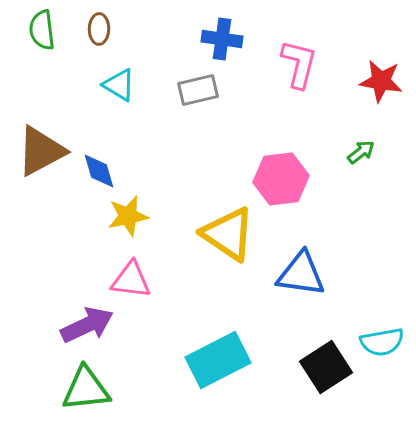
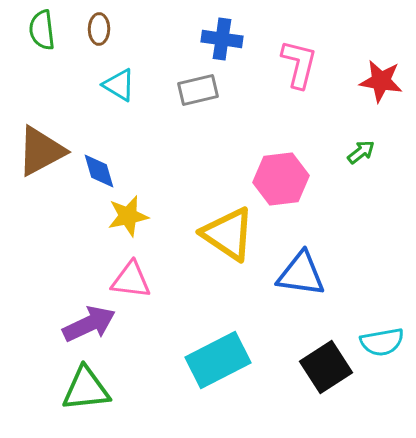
purple arrow: moved 2 px right, 1 px up
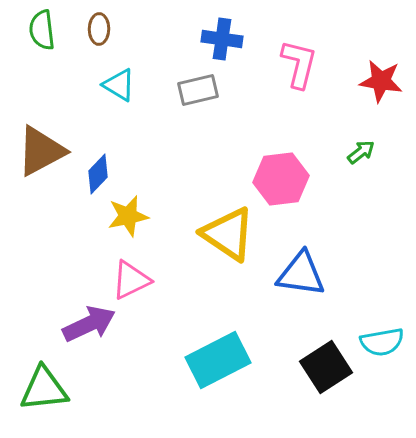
blue diamond: moved 1 px left, 3 px down; rotated 60 degrees clockwise
pink triangle: rotated 33 degrees counterclockwise
green triangle: moved 42 px left
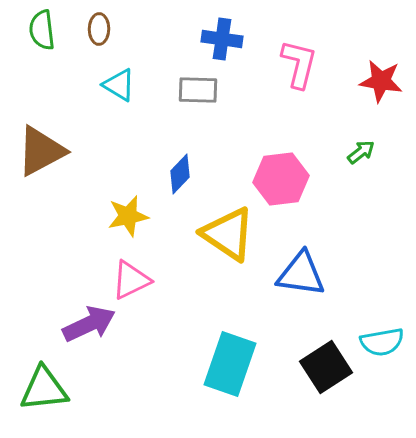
gray rectangle: rotated 15 degrees clockwise
blue diamond: moved 82 px right
cyan rectangle: moved 12 px right, 4 px down; rotated 44 degrees counterclockwise
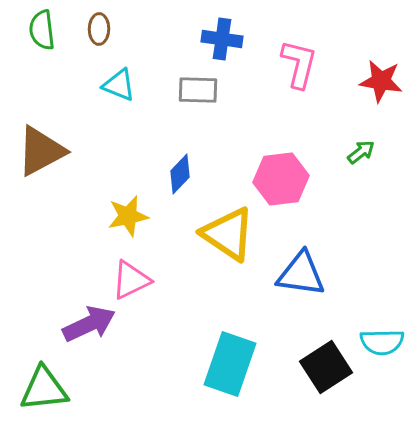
cyan triangle: rotated 9 degrees counterclockwise
cyan semicircle: rotated 9 degrees clockwise
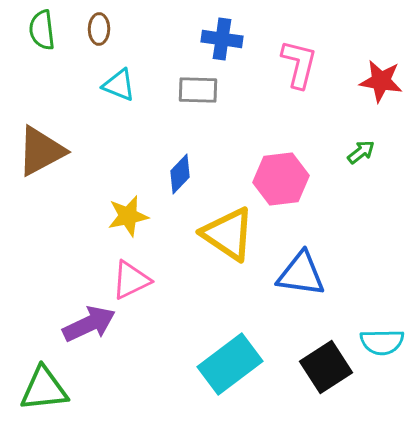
cyan rectangle: rotated 34 degrees clockwise
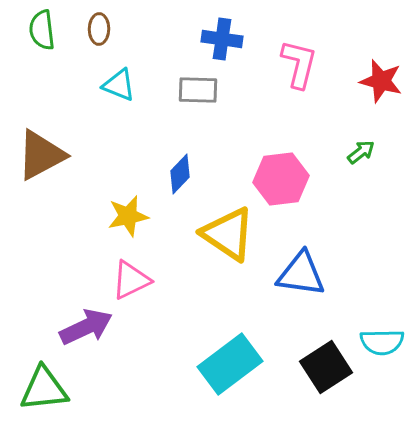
red star: rotated 6 degrees clockwise
brown triangle: moved 4 px down
purple arrow: moved 3 px left, 3 px down
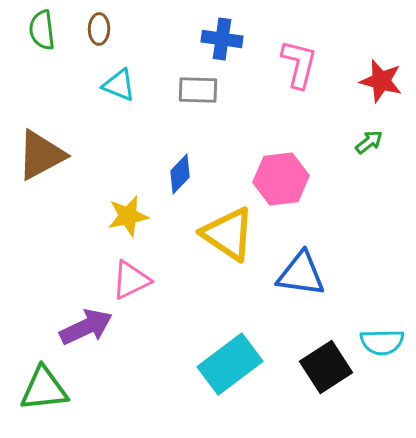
green arrow: moved 8 px right, 10 px up
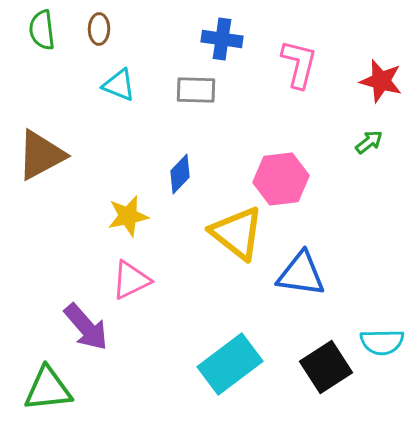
gray rectangle: moved 2 px left
yellow triangle: moved 9 px right, 1 px up; rotated 4 degrees clockwise
purple arrow: rotated 74 degrees clockwise
green triangle: moved 4 px right
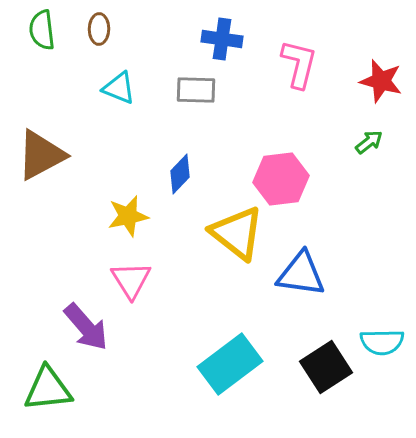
cyan triangle: moved 3 px down
pink triangle: rotated 36 degrees counterclockwise
